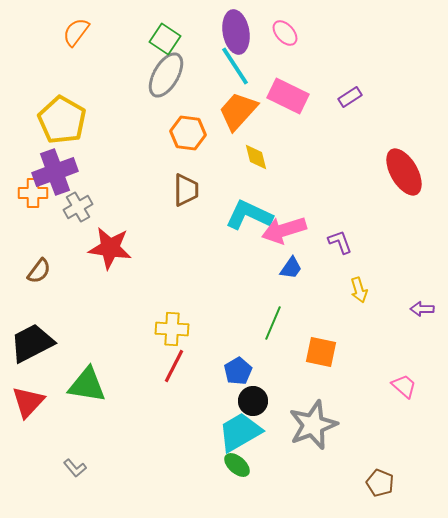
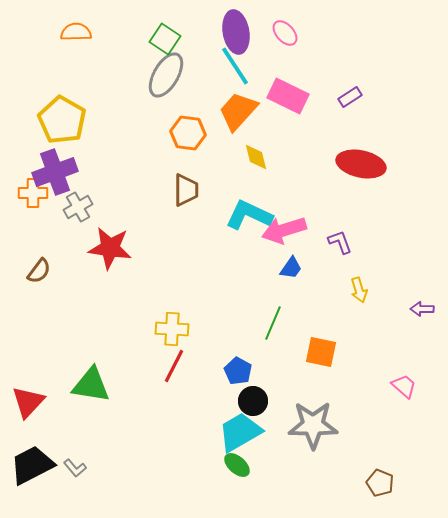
orange semicircle: rotated 52 degrees clockwise
red ellipse: moved 43 px left, 8 px up; rotated 48 degrees counterclockwise
black trapezoid: moved 122 px down
blue pentagon: rotated 12 degrees counterclockwise
green triangle: moved 4 px right
gray star: rotated 21 degrees clockwise
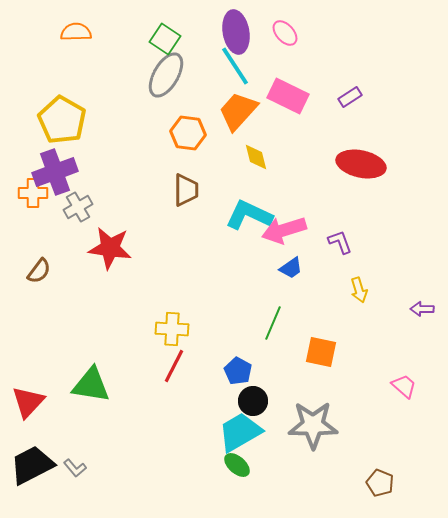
blue trapezoid: rotated 20 degrees clockwise
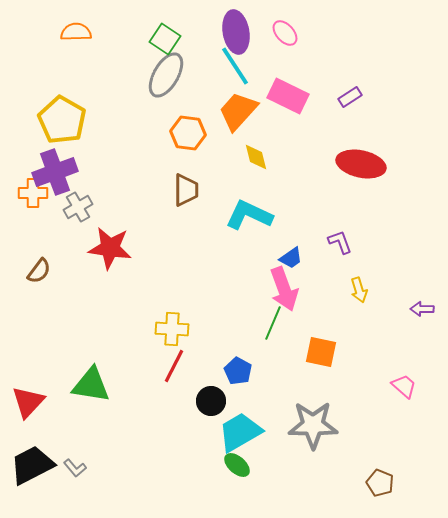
pink arrow: moved 59 px down; rotated 93 degrees counterclockwise
blue trapezoid: moved 10 px up
black circle: moved 42 px left
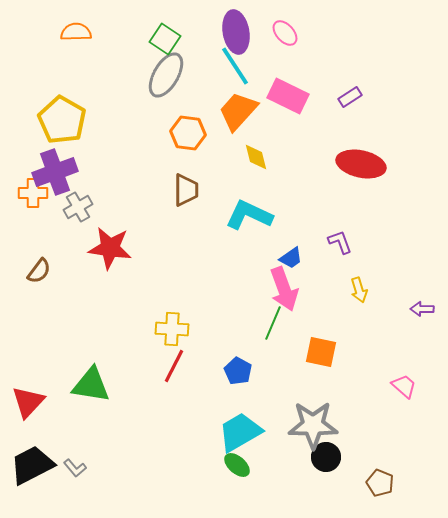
black circle: moved 115 px right, 56 px down
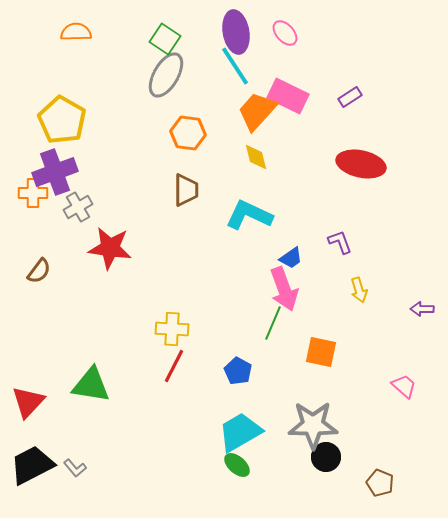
orange trapezoid: moved 19 px right
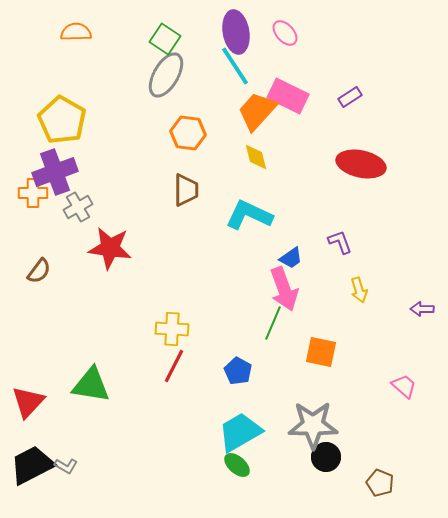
gray L-shape: moved 9 px left, 2 px up; rotated 20 degrees counterclockwise
